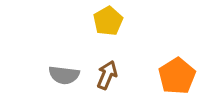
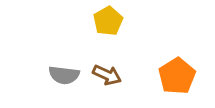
brown arrow: rotated 92 degrees clockwise
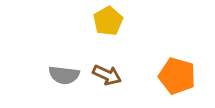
orange pentagon: rotated 24 degrees counterclockwise
